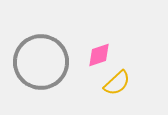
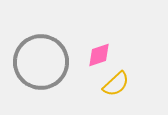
yellow semicircle: moved 1 px left, 1 px down
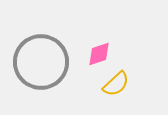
pink diamond: moved 1 px up
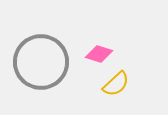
pink diamond: rotated 36 degrees clockwise
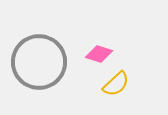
gray circle: moved 2 px left
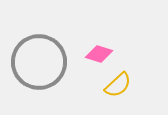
yellow semicircle: moved 2 px right, 1 px down
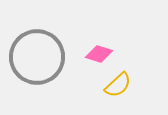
gray circle: moved 2 px left, 5 px up
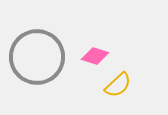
pink diamond: moved 4 px left, 2 px down
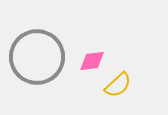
pink diamond: moved 3 px left, 5 px down; rotated 24 degrees counterclockwise
